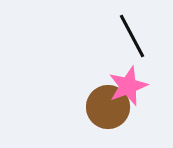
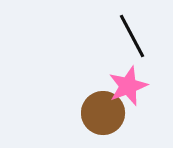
brown circle: moved 5 px left, 6 px down
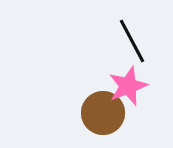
black line: moved 5 px down
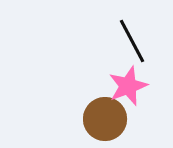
brown circle: moved 2 px right, 6 px down
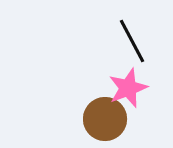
pink star: moved 2 px down
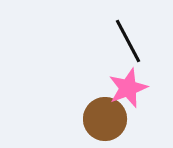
black line: moved 4 px left
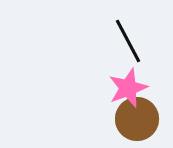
brown circle: moved 32 px right
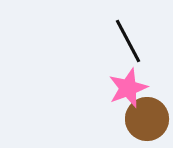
brown circle: moved 10 px right
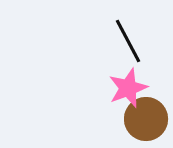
brown circle: moved 1 px left
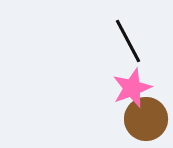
pink star: moved 4 px right
